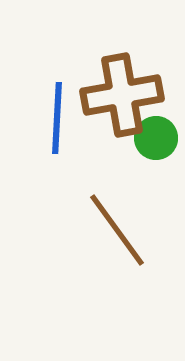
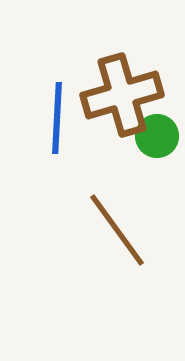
brown cross: rotated 6 degrees counterclockwise
green circle: moved 1 px right, 2 px up
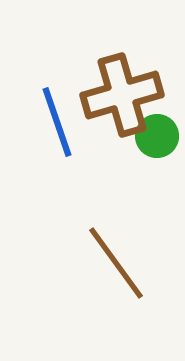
blue line: moved 4 px down; rotated 22 degrees counterclockwise
brown line: moved 1 px left, 33 px down
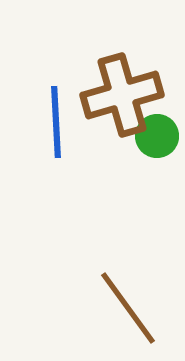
blue line: moved 1 px left; rotated 16 degrees clockwise
brown line: moved 12 px right, 45 px down
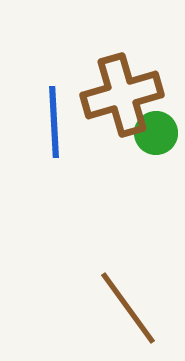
blue line: moved 2 px left
green circle: moved 1 px left, 3 px up
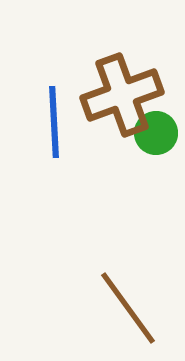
brown cross: rotated 4 degrees counterclockwise
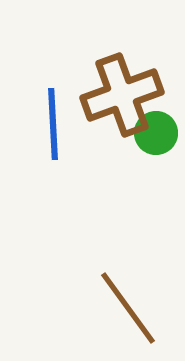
blue line: moved 1 px left, 2 px down
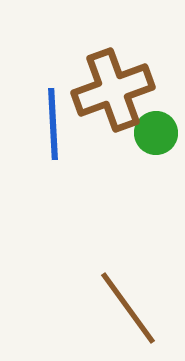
brown cross: moved 9 px left, 5 px up
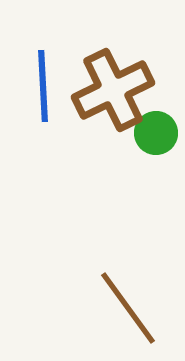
brown cross: rotated 6 degrees counterclockwise
blue line: moved 10 px left, 38 px up
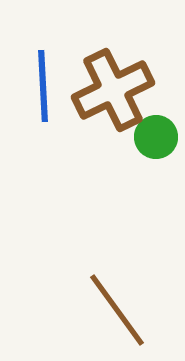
green circle: moved 4 px down
brown line: moved 11 px left, 2 px down
